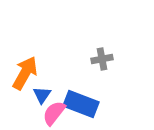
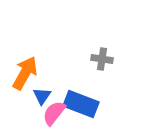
gray cross: rotated 20 degrees clockwise
blue triangle: moved 1 px down
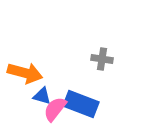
orange arrow: rotated 76 degrees clockwise
blue triangle: rotated 48 degrees counterclockwise
pink semicircle: moved 1 px right, 4 px up
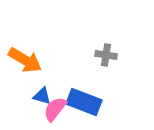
gray cross: moved 4 px right, 4 px up
orange arrow: moved 13 px up; rotated 16 degrees clockwise
blue rectangle: moved 3 px right, 2 px up
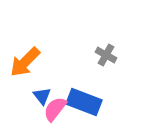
gray cross: rotated 20 degrees clockwise
orange arrow: moved 2 px down; rotated 104 degrees clockwise
blue triangle: rotated 36 degrees clockwise
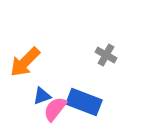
blue triangle: rotated 48 degrees clockwise
